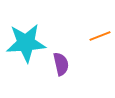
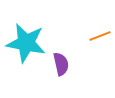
cyan star: rotated 15 degrees clockwise
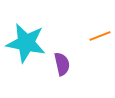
purple semicircle: moved 1 px right
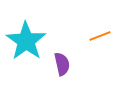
cyan star: moved 2 px up; rotated 24 degrees clockwise
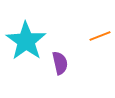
purple semicircle: moved 2 px left, 1 px up
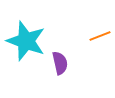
cyan star: rotated 15 degrees counterclockwise
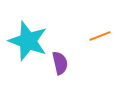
cyan star: moved 2 px right
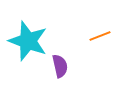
purple semicircle: moved 3 px down
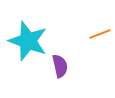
orange line: moved 2 px up
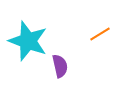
orange line: rotated 10 degrees counterclockwise
